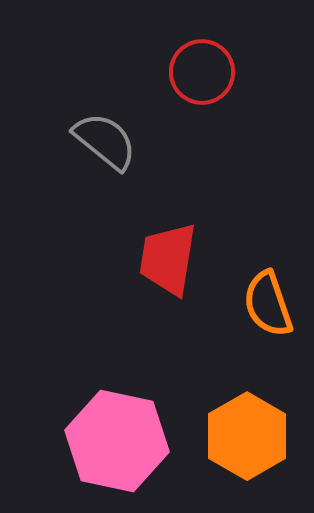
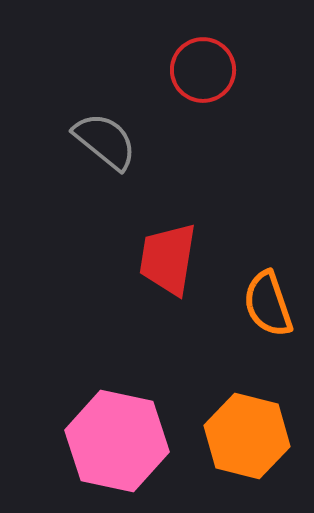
red circle: moved 1 px right, 2 px up
orange hexagon: rotated 16 degrees counterclockwise
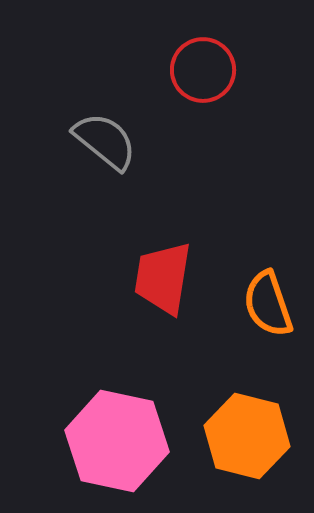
red trapezoid: moved 5 px left, 19 px down
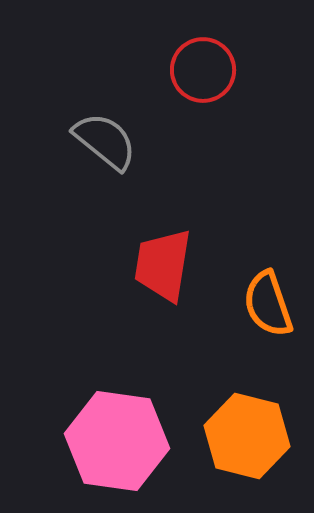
red trapezoid: moved 13 px up
pink hexagon: rotated 4 degrees counterclockwise
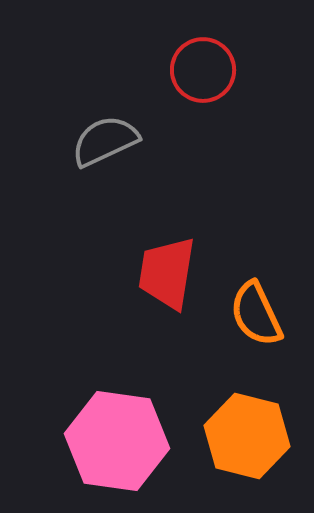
gray semicircle: rotated 64 degrees counterclockwise
red trapezoid: moved 4 px right, 8 px down
orange semicircle: moved 12 px left, 10 px down; rotated 6 degrees counterclockwise
